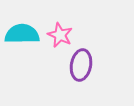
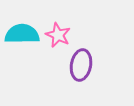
pink star: moved 2 px left
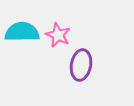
cyan semicircle: moved 2 px up
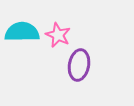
purple ellipse: moved 2 px left
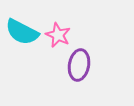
cyan semicircle: rotated 152 degrees counterclockwise
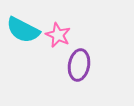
cyan semicircle: moved 1 px right, 2 px up
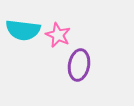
cyan semicircle: rotated 20 degrees counterclockwise
